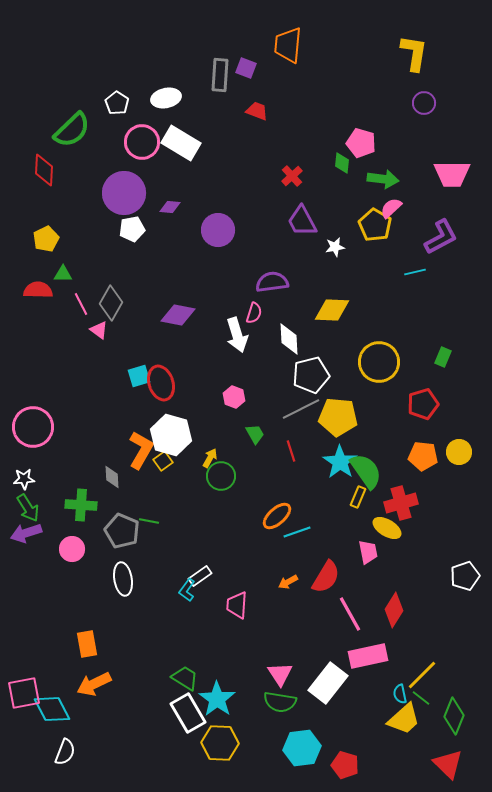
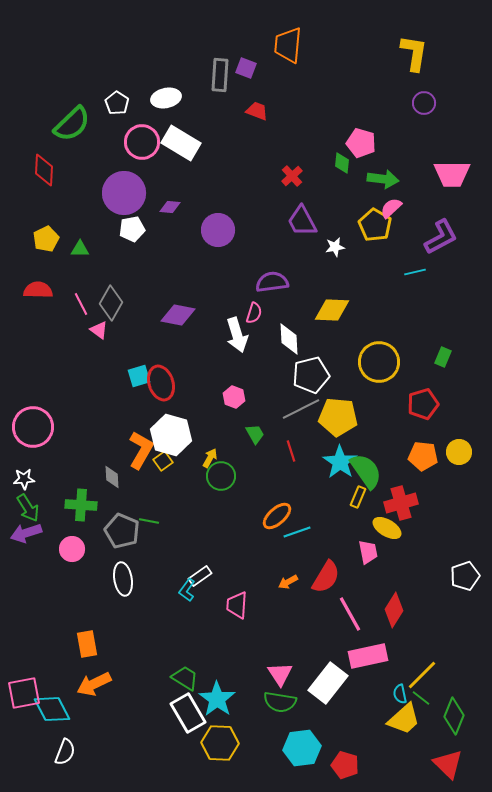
green semicircle at (72, 130): moved 6 px up
green triangle at (63, 274): moved 17 px right, 25 px up
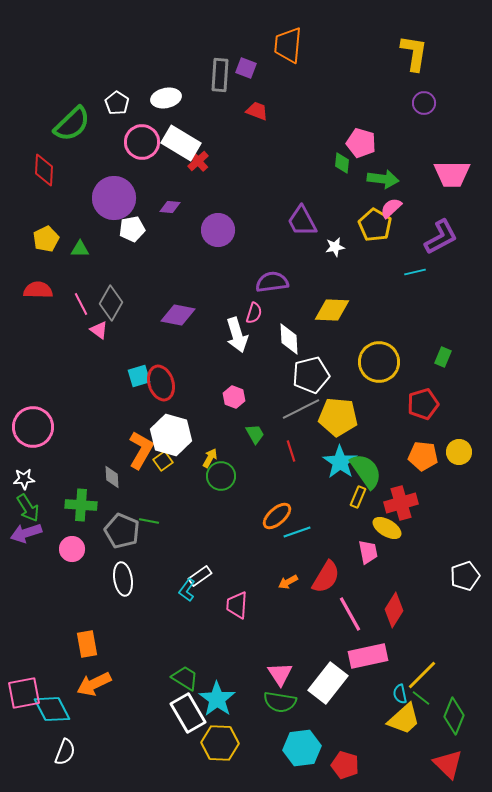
red cross at (292, 176): moved 94 px left, 15 px up
purple circle at (124, 193): moved 10 px left, 5 px down
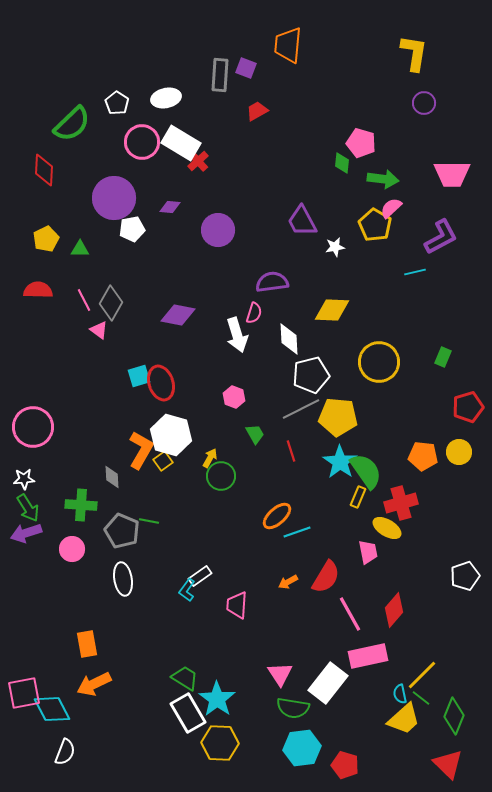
red trapezoid at (257, 111): rotated 50 degrees counterclockwise
pink line at (81, 304): moved 3 px right, 4 px up
red pentagon at (423, 404): moved 45 px right, 3 px down
red diamond at (394, 610): rotated 8 degrees clockwise
green semicircle at (280, 702): moved 13 px right, 6 px down
